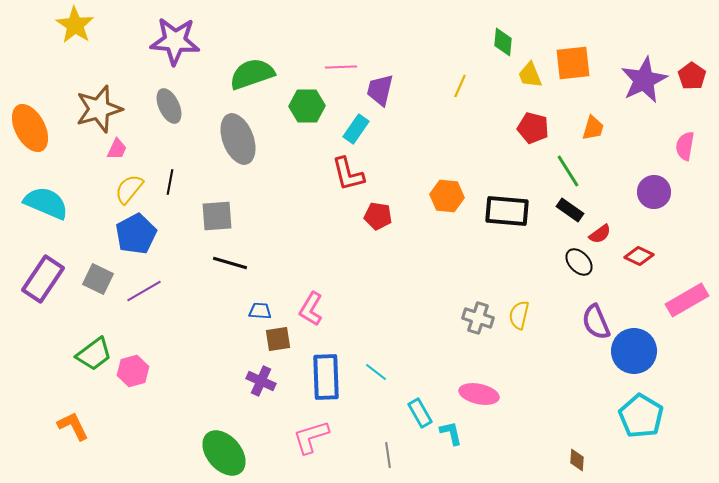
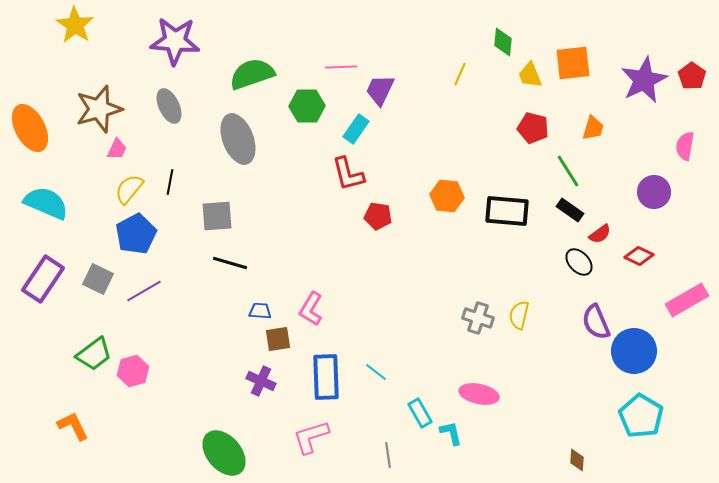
yellow line at (460, 86): moved 12 px up
purple trapezoid at (380, 90): rotated 12 degrees clockwise
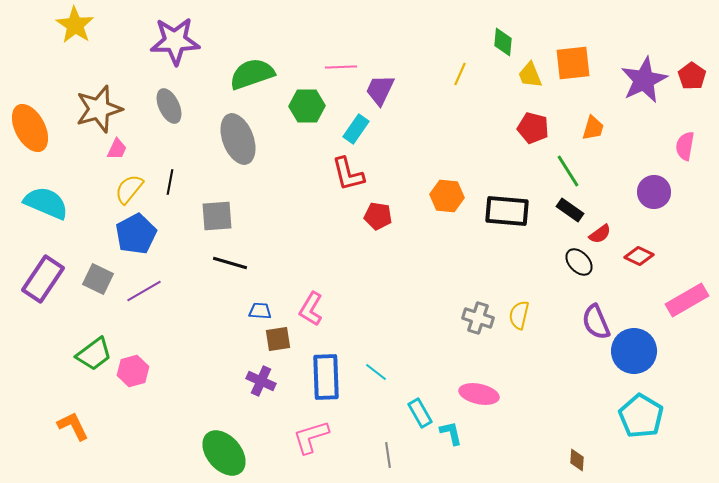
purple star at (175, 41): rotated 6 degrees counterclockwise
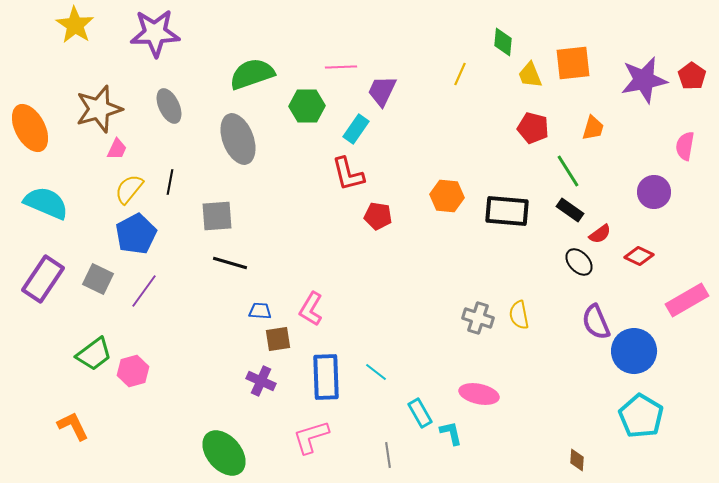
purple star at (175, 41): moved 20 px left, 8 px up
purple star at (644, 80): rotated 15 degrees clockwise
purple trapezoid at (380, 90): moved 2 px right, 1 px down
purple line at (144, 291): rotated 24 degrees counterclockwise
yellow semicircle at (519, 315): rotated 24 degrees counterclockwise
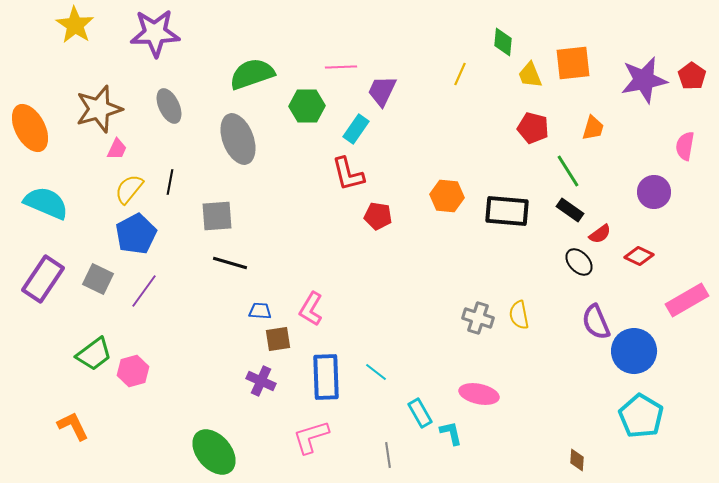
green ellipse at (224, 453): moved 10 px left, 1 px up
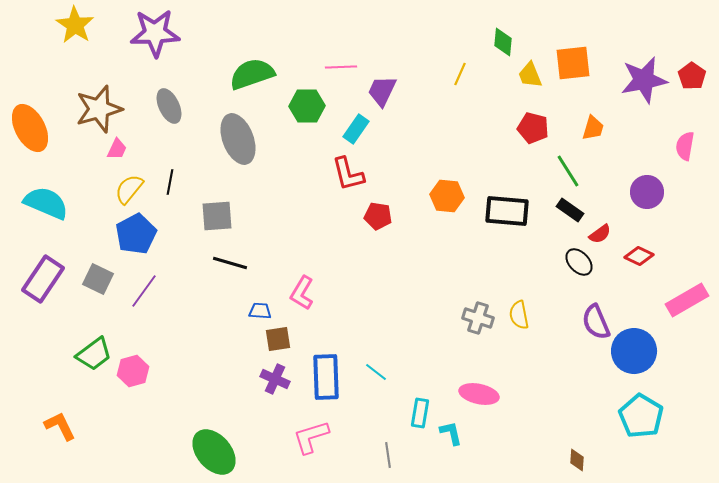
purple circle at (654, 192): moved 7 px left
pink L-shape at (311, 309): moved 9 px left, 16 px up
purple cross at (261, 381): moved 14 px right, 2 px up
cyan rectangle at (420, 413): rotated 40 degrees clockwise
orange L-shape at (73, 426): moved 13 px left
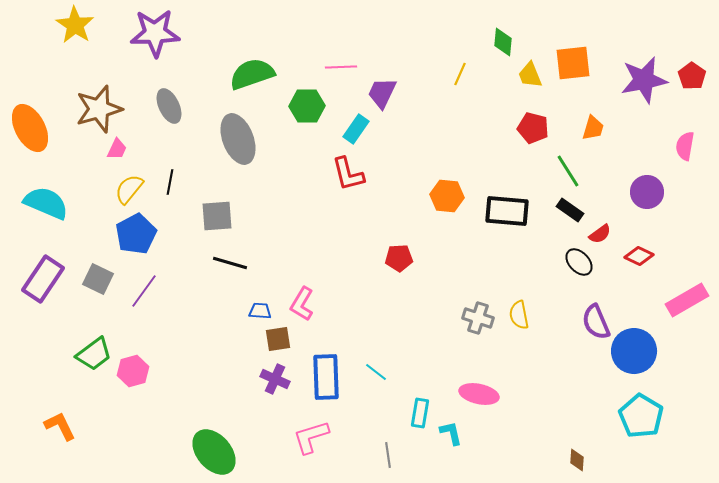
purple trapezoid at (382, 91): moved 2 px down
red pentagon at (378, 216): moved 21 px right, 42 px down; rotated 12 degrees counterclockwise
pink L-shape at (302, 293): moved 11 px down
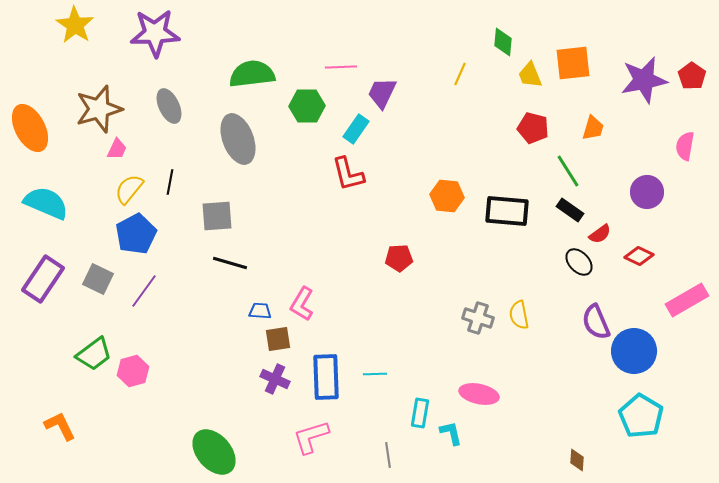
green semicircle at (252, 74): rotated 12 degrees clockwise
cyan line at (376, 372): moved 1 px left, 2 px down; rotated 40 degrees counterclockwise
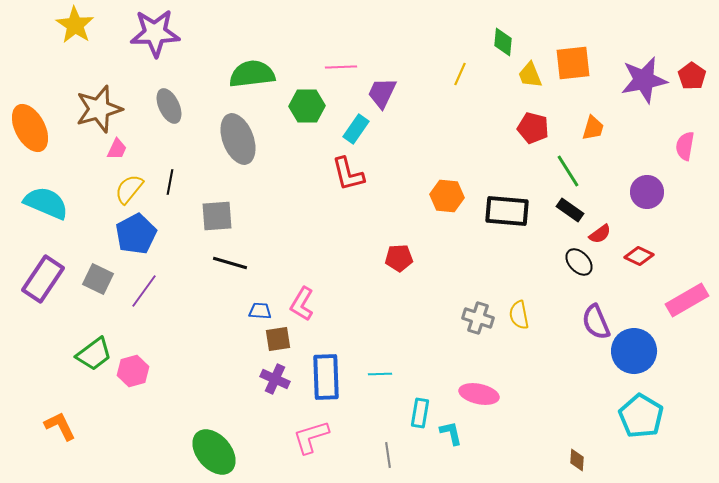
cyan line at (375, 374): moved 5 px right
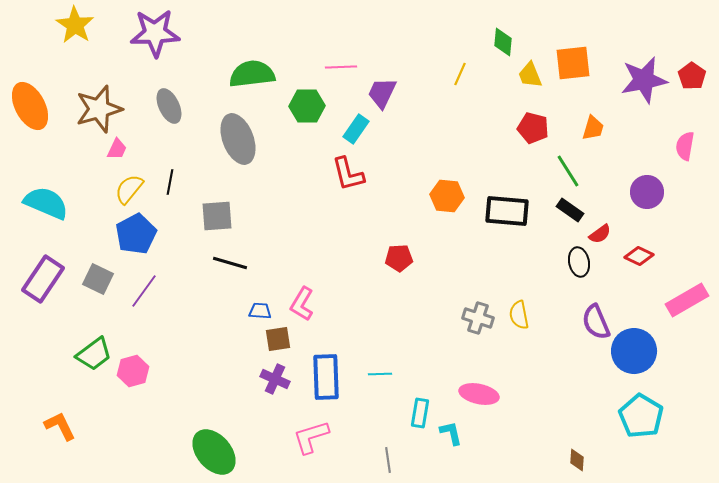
orange ellipse at (30, 128): moved 22 px up
black ellipse at (579, 262): rotated 32 degrees clockwise
gray line at (388, 455): moved 5 px down
